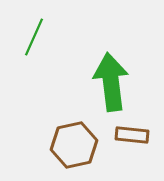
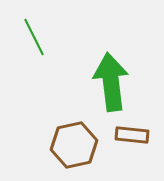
green line: rotated 51 degrees counterclockwise
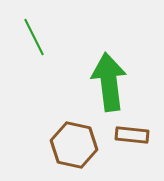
green arrow: moved 2 px left
brown hexagon: rotated 24 degrees clockwise
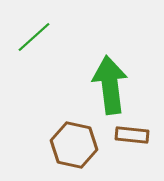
green line: rotated 75 degrees clockwise
green arrow: moved 1 px right, 3 px down
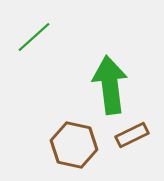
brown rectangle: rotated 32 degrees counterclockwise
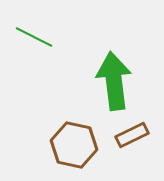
green line: rotated 69 degrees clockwise
green arrow: moved 4 px right, 4 px up
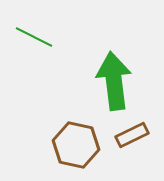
brown hexagon: moved 2 px right
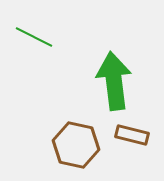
brown rectangle: rotated 40 degrees clockwise
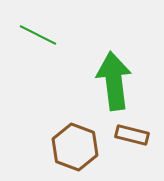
green line: moved 4 px right, 2 px up
brown hexagon: moved 1 px left, 2 px down; rotated 9 degrees clockwise
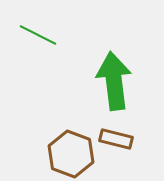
brown rectangle: moved 16 px left, 4 px down
brown hexagon: moved 4 px left, 7 px down
